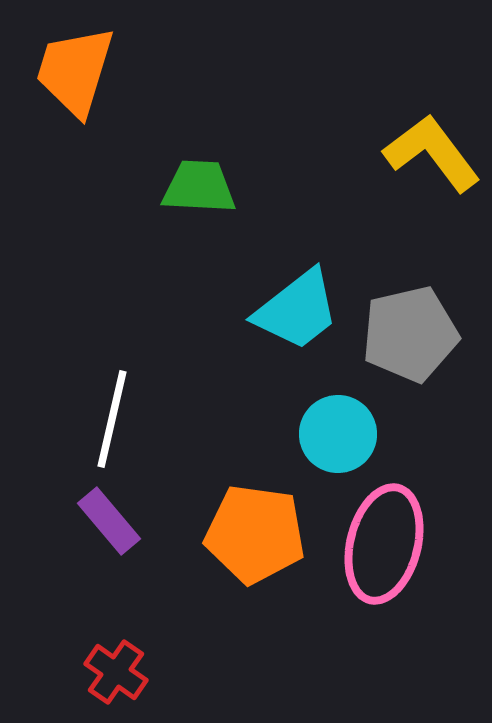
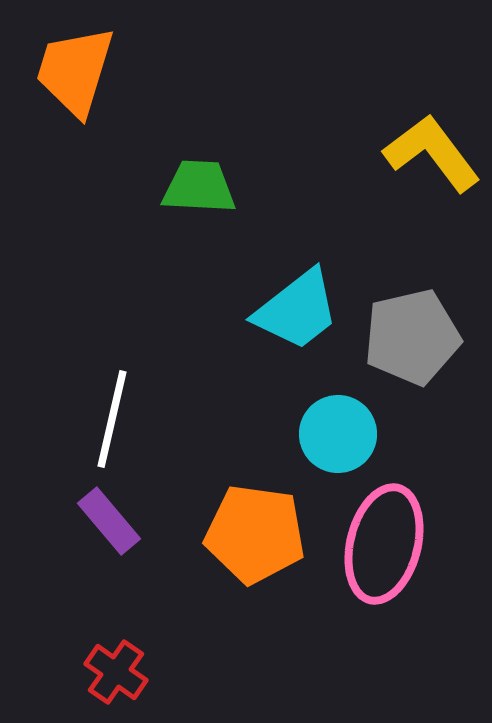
gray pentagon: moved 2 px right, 3 px down
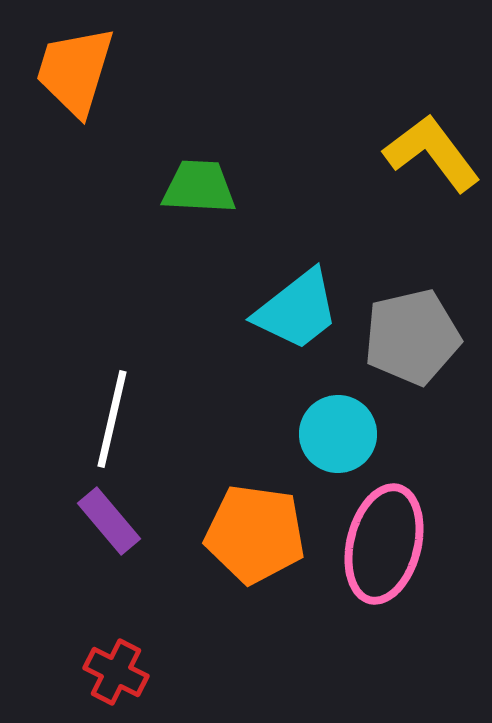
red cross: rotated 8 degrees counterclockwise
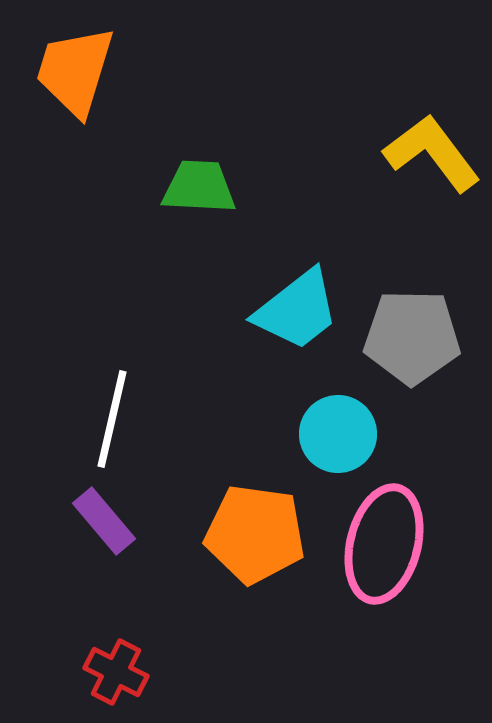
gray pentagon: rotated 14 degrees clockwise
purple rectangle: moved 5 px left
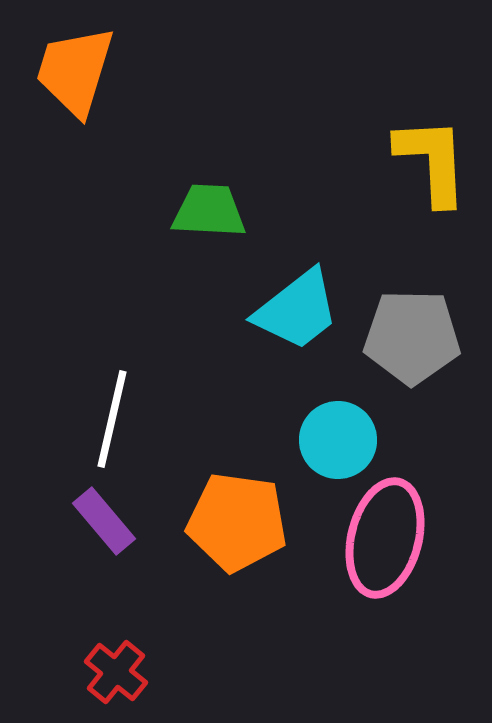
yellow L-shape: moved 8 px down; rotated 34 degrees clockwise
green trapezoid: moved 10 px right, 24 px down
cyan circle: moved 6 px down
orange pentagon: moved 18 px left, 12 px up
pink ellipse: moved 1 px right, 6 px up
red cross: rotated 12 degrees clockwise
